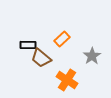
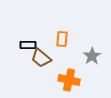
orange rectangle: rotated 42 degrees counterclockwise
orange cross: moved 2 px right; rotated 20 degrees counterclockwise
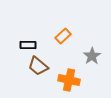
orange rectangle: moved 1 px right, 3 px up; rotated 42 degrees clockwise
brown trapezoid: moved 3 px left, 8 px down
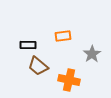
orange rectangle: rotated 35 degrees clockwise
gray star: moved 2 px up
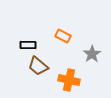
orange rectangle: rotated 35 degrees clockwise
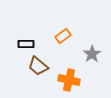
orange rectangle: rotated 63 degrees counterclockwise
black rectangle: moved 2 px left, 1 px up
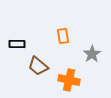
orange rectangle: rotated 63 degrees counterclockwise
black rectangle: moved 9 px left
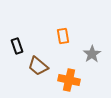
black rectangle: moved 2 px down; rotated 70 degrees clockwise
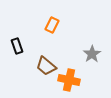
orange rectangle: moved 11 px left, 11 px up; rotated 35 degrees clockwise
brown trapezoid: moved 8 px right
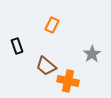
orange cross: moved 1 px left, 1 px down
